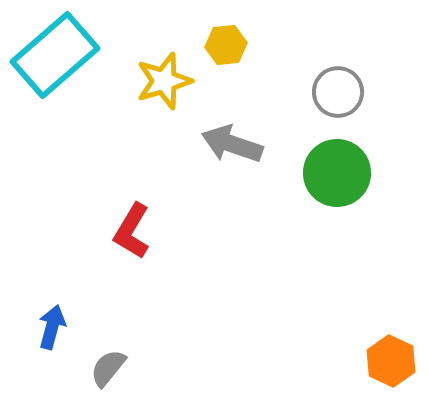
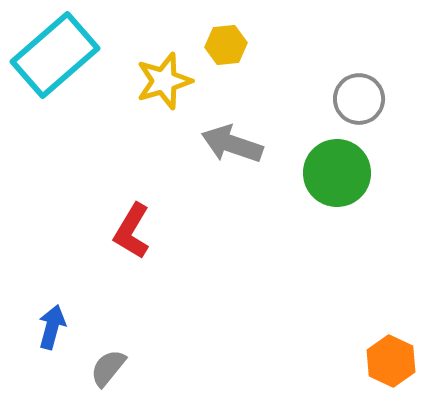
gray circle: moved 21 px right, 7 px down
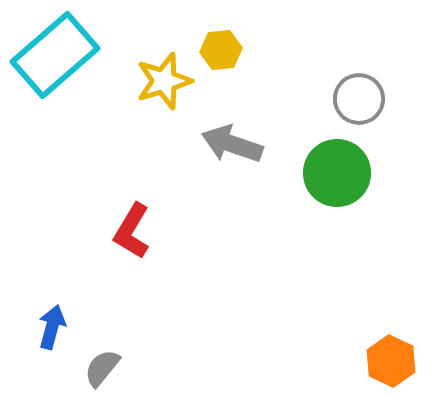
yellow hexagon: moved 5 px left, 5 px down
gray semicircle: moved 6 px left
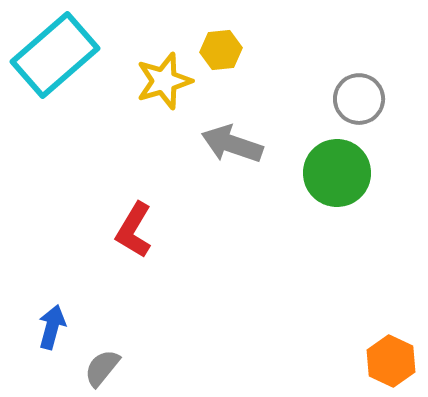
red L-shape: moved 2 px right, 1 px up
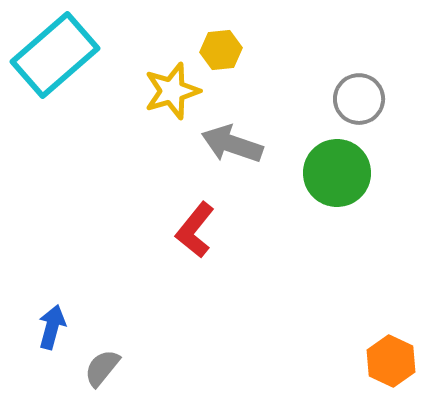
yellow star: moved 8 px right, 10 px down
red L-shape: moved 61 px right; rotated 8 degrees clockwise
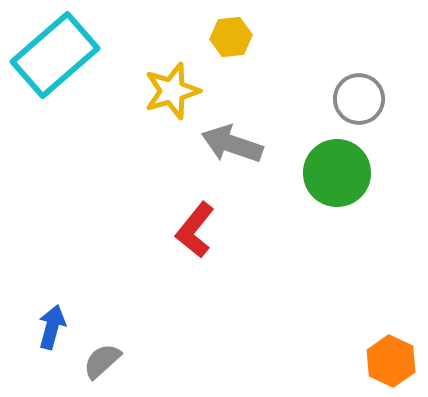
yellow hexagon: moved 10 px right, 13 px up
gray semicircle: moved 7 px up; rotated 9 degrees clockwise
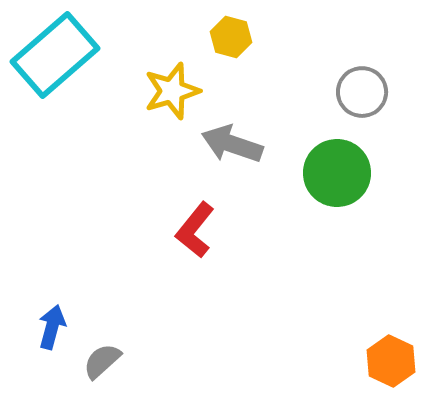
yellow hexagon: rotated 21 degrees clockwise
gray circle: moved 3 px right, 7 px up
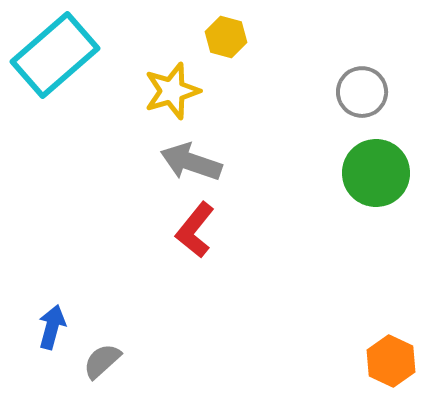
yellow hexagon: moved 5 px left
gray arrow: moved 41 px left, 18 px down
green circle: moved 39 px right
